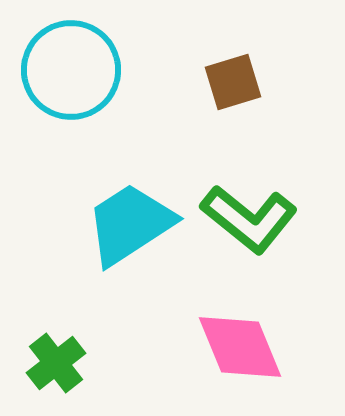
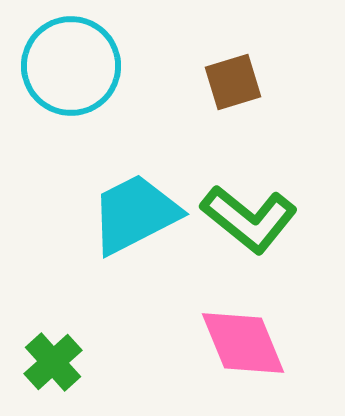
cyan circle: moved 4 px up
cyan trapezoid: moved 5 px right, 10 px up; rotated 6 degrees clockwise
pink diamond: moved 3 px right, 4 px up
green cross: moved 3 px left, 1 px up; rotated 4 degrees counterclockwise
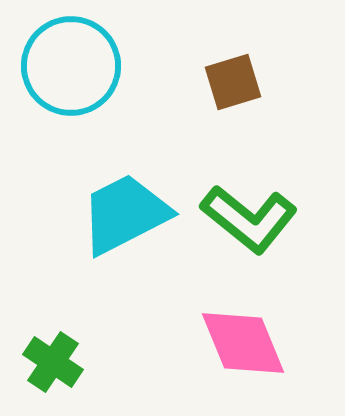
cyan trapezoid: moved 10 px left
green cross: rotated 14 degrees counterclockwise
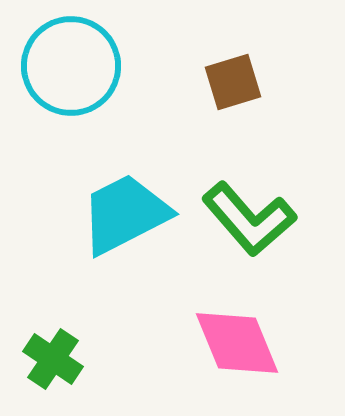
green L-shape: rotated 10 degrees clockwise
pink diamond: moved 6 px left
green cross: moved 3 px up
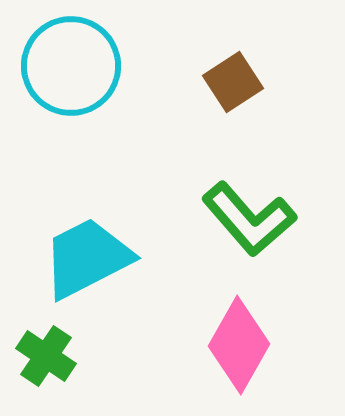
brown square: rotated 16 degrees counterclockwise
cyan trapezoid: moved 38 px left, 44 px down
pink diamond: moved 2 px right, 2 px down; rotated 52 degrees clockwise
green cross: moved 7 px left, 3 px up
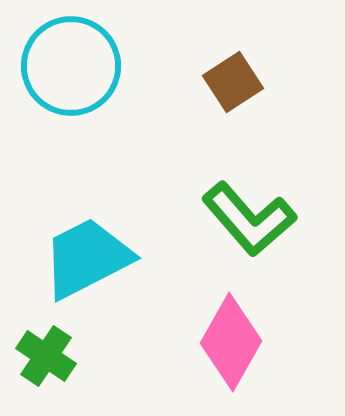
pink diamond: moved 8 px left, 3 px up
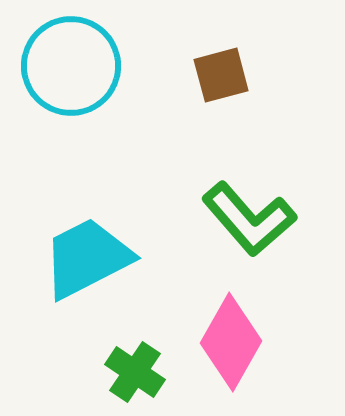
brown square: moved 12 px left, 7 px up; rotated 18 degrees clockwise
green cross: moved 89 px right, 16 px down
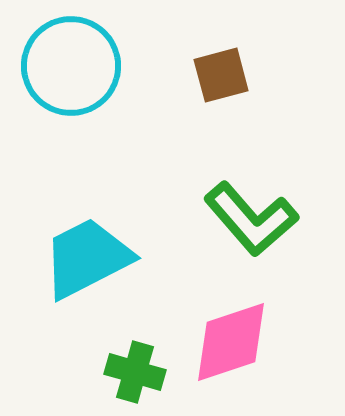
green L-shape: moved 2 px right
pink diamond: rotated 42 degrees clockwise
green cross: rotated 18 degrees counterclockwise
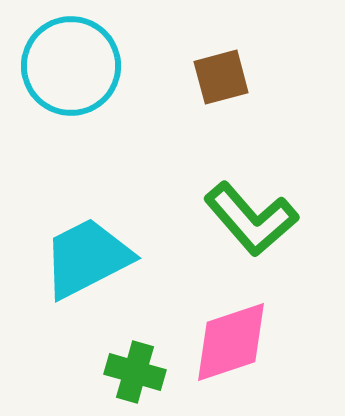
brown square: moved 2 px down
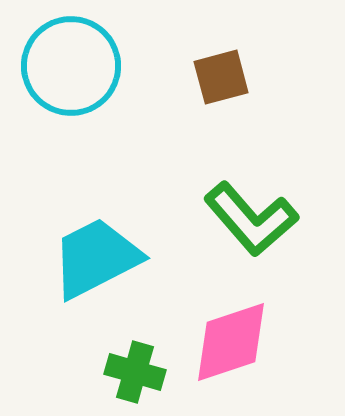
cyan trapezoid: moved 9 px right
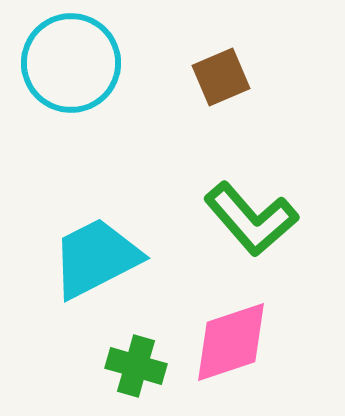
cyan circle: moved 3 px up
brown square: rotated 8 degrees counterclockwise
green cross: moved 1 px right, 6 px up
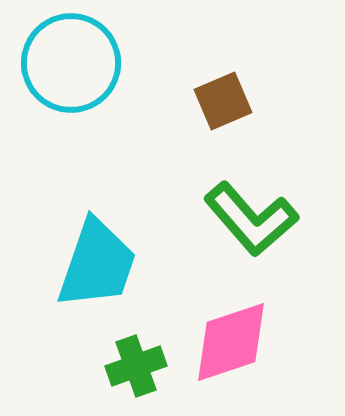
brown square: moved 2 px right, 24 px down
cyan trapezoid: moved 1 px right, 6 px down; rotated 136 degrees clockwise
green cross: rotated 36 degrees counterclockwise
